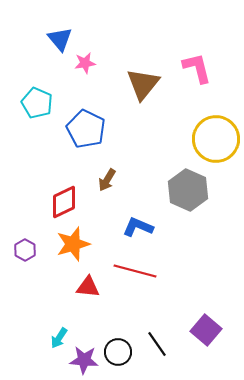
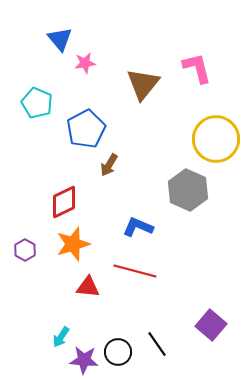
blue pentagon: rotated 18 degrees clockwise
brown arrow: moved 2 px right, 15 px up
purple square: moved 5 px right, 5 px up
cyan arrow: moved 2 px right, 1 px up
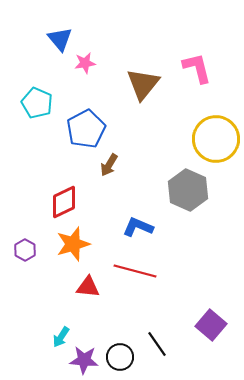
black circle: moved 2 px right, 5 px down
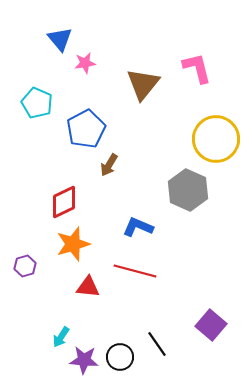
purple hexagon: moved 16 px down; rotated 15 degrees clockwise
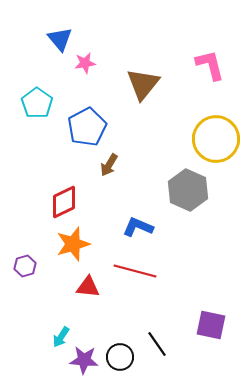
pink L-shape: moved 13 px right, 3 px up
cyan pentagon: rotated 12 degrees clockwise
blue pentagon: moved 1 px right, 2 px up
purple square: rotated 28 degrees counterclockwise
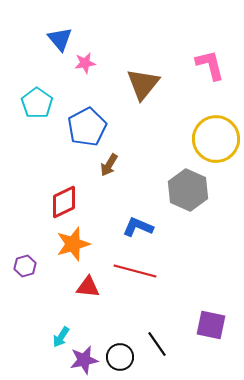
purple star: rotated 16 degrees counterclockwise
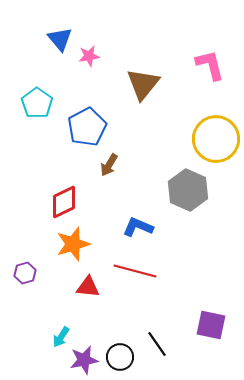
pink star: moved 4 px right, 7 px up
purple hexagon: moved 7 px down
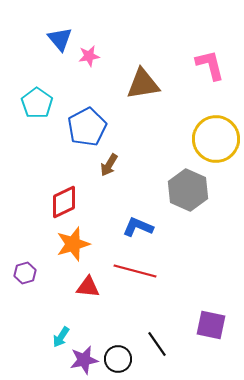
brown triangle: rotated 42 degrees clockwise
black circle: moved 2 px left, 2 px down
